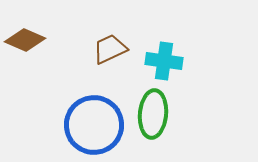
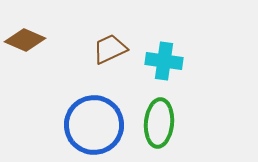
green ellipse: moved 6 px right, 9 px down
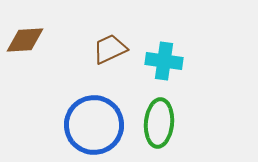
brown diamond: rotated 27 degrees counterclockwise
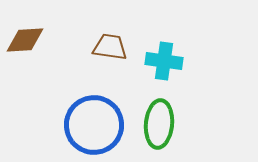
brown trapezoid: moved 2 px up; rotated 33 degrees clockwise
green ellipse: moved 1 px down
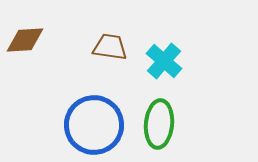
cyan cross: rotated 33 degrees clockwise
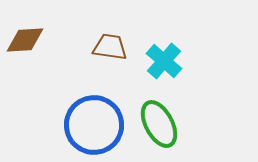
green ellipse: rotated 33 degrees counterclockwise
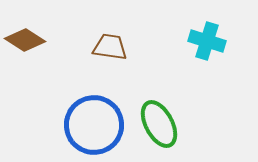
brown diamond: rotated 36 degrees clockwise
cyan cross: moved 43 px right, 20 px up; rotated 24 degrees counterclockwise
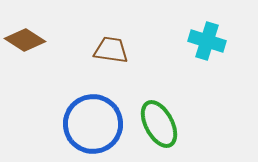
brown trapezoid: moved 1 px right, 3 px down
blue circle: moved 1 px left, 1 px up
